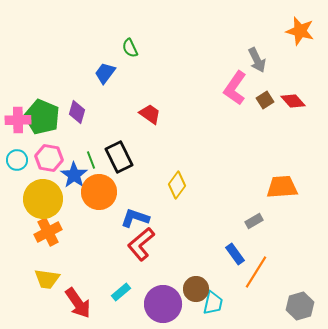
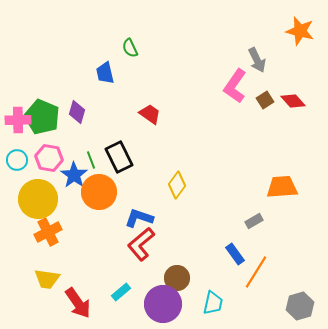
blue trapezoid: rotated 50 degrees counterclockwise
pink L-shape: moved 2 px up
yellow circle: moved 5 px left
blue L-shape: moved 4 px right
brown circle: moved 19 px left, 11 px up
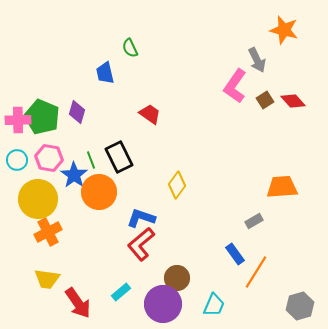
orange star: moved 16 px left, 1 px up
blue L-shape: moved 2 px right
cyan trapezoid: moved 1 px right, 2 px down; rotated 10 degrees clockwise
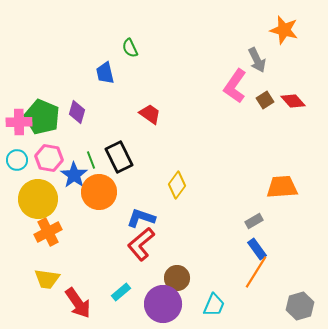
pink cross: moved 1 px right, 2 px down
blue rectangle: moved 22 px right, 5 px up
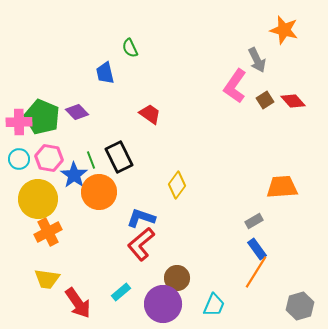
purple diamond: rotated 60 degrees counterclockwise
cyan circle: moved 2 px right, 1 px up
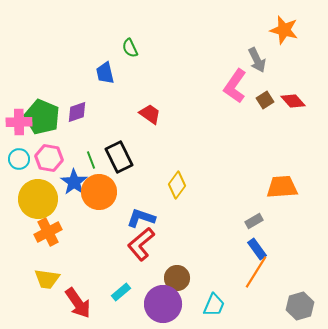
purple diamond: rotated 65 degrees counterclockwise
blue star: moved 7 px down
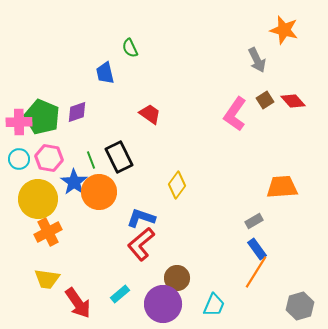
pink L-shape: moved 28 px down
cyan rectangle: moved 1 px left, 2 px down
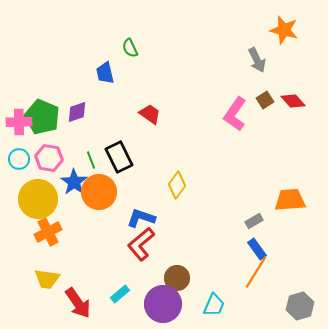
orange trapezoid: moved 8 px right, 13 px down
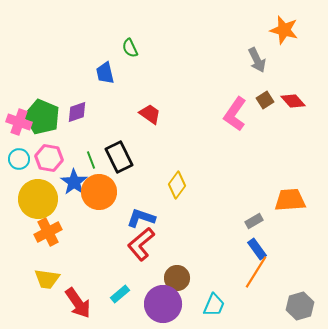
pink cross: rotated 20 degrees clockwise
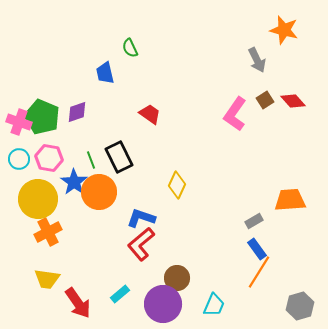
yellow diamond: rotated 12 degrees counterclockwise
orange line: moved 3 px right
